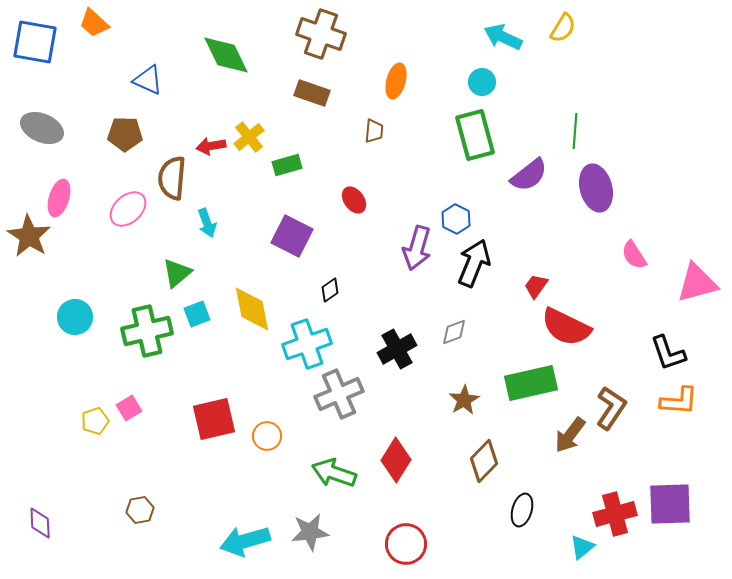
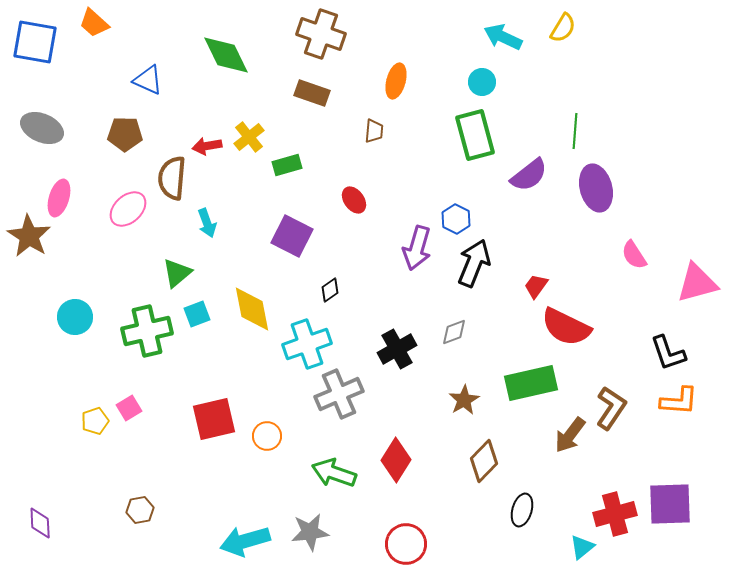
red arrow at (211, 146): moved 4 px left
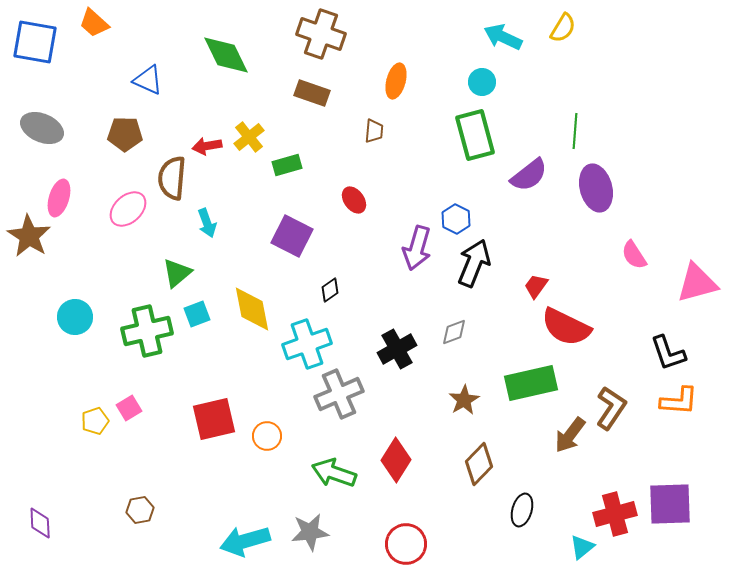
brown diamond at (484, 461): moved 5 px left, 3 px down
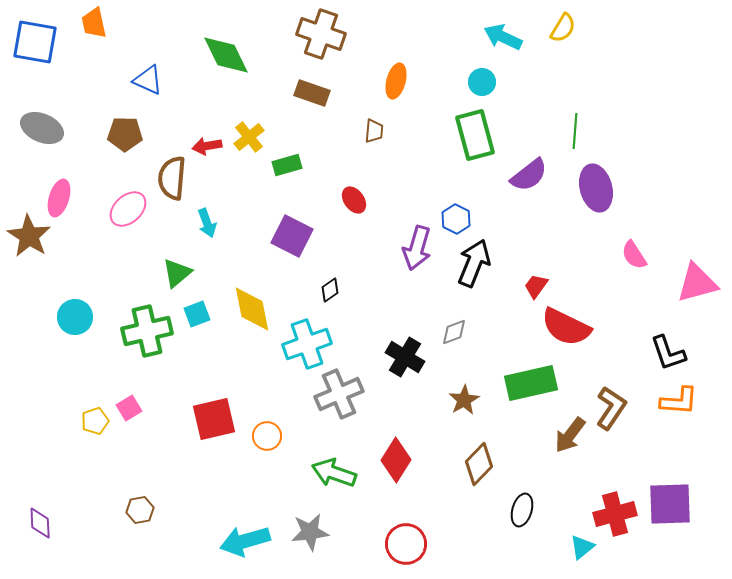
orange trapezoid at (94, 23): rotated 36 degrees clockwise
black cross at (397, 349): moved 8 px right, 8 px down; rotated 30 degrees counterclockwise
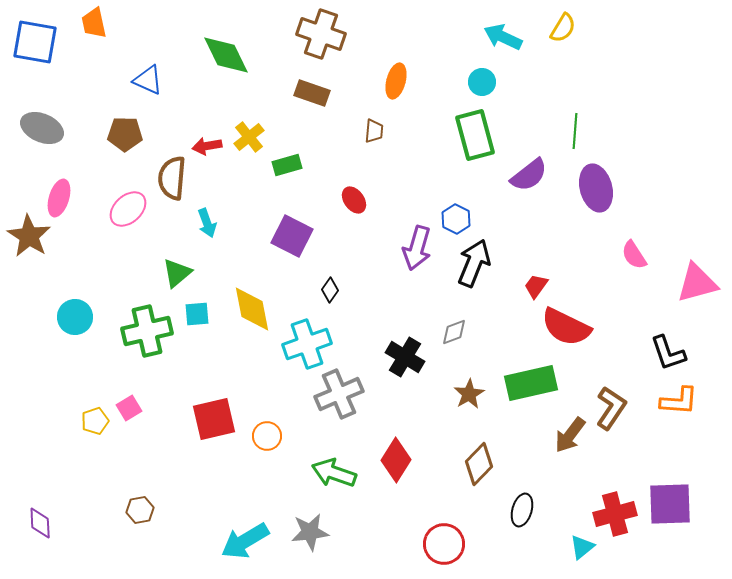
black diamond at (330, 290): rotated 20 degrees counterclockwise
cyan square at (197, 314): rotated 16 degrees clockwise
brown star at (464, 400): moved 5 px right, 6 px up
cyan arrow at (245, 541): rotated 15 degrees counterclockwise
red circle at (406, 544): moved 38 px right
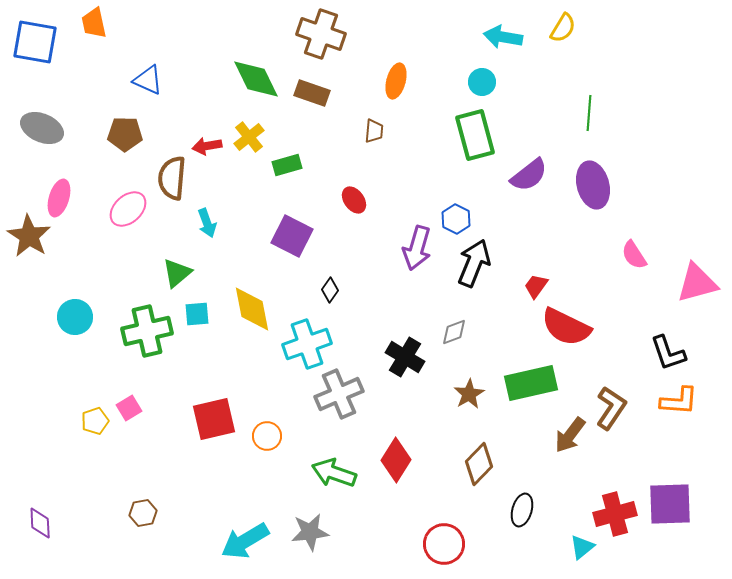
cyan arrow at (503, 37): rotated 15 degrees counterclockwise
green diamond at (226, 55): moved 30 px right, 24 px down
green line at (575, 131): moved 14 px right, 18 px up
purple ellipse at (596, 188): moved 3 px left, 3 px up
brown hexagon at (140, 510): moved 3 px right, 3 px down
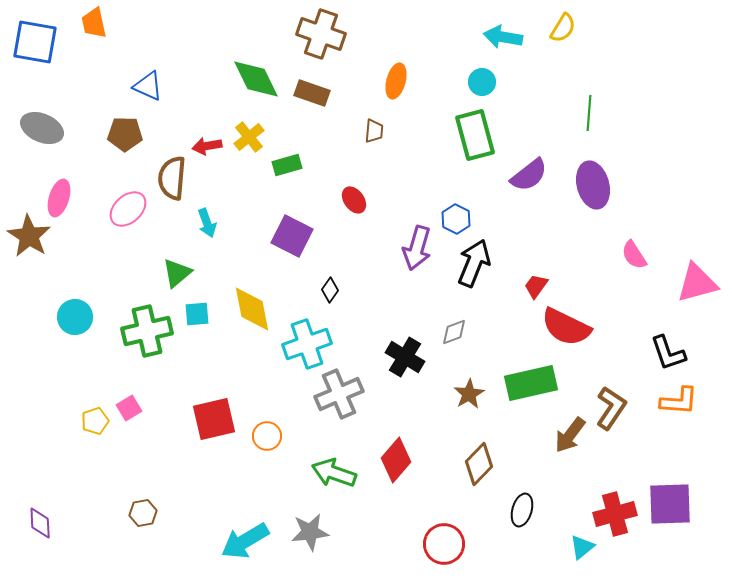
blue triangle at (148, 80): moved 6 px down
red diamond at (396, 460): rotated 9 degrees clockwise
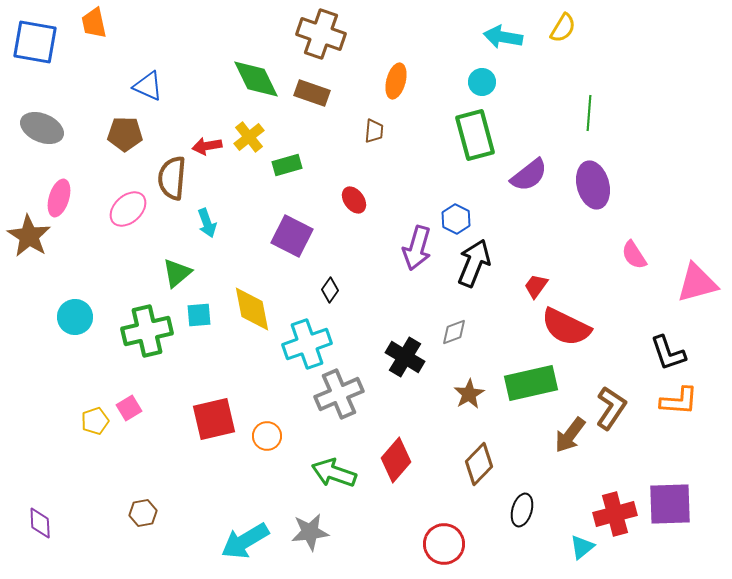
cyan square at (197, 314): moved 2 px right, 1 px down
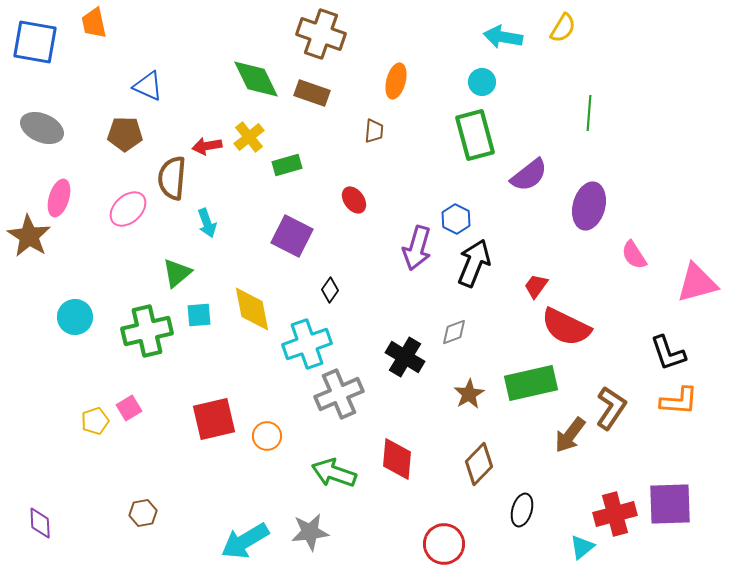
purple ellipse at (593, 185): moved 4 px left, 21 px down; rotated 30 degrees clockwise
red diamond at (396, 460): moved 1 px right, 1 px up; rotated 36 degrees counterclockwise
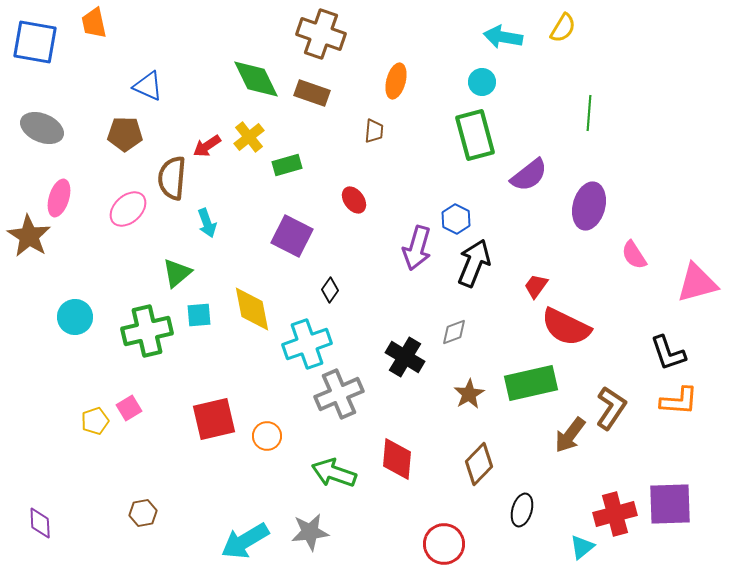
red arrow at (207, 146): rotated 24 degrees counterclockwise
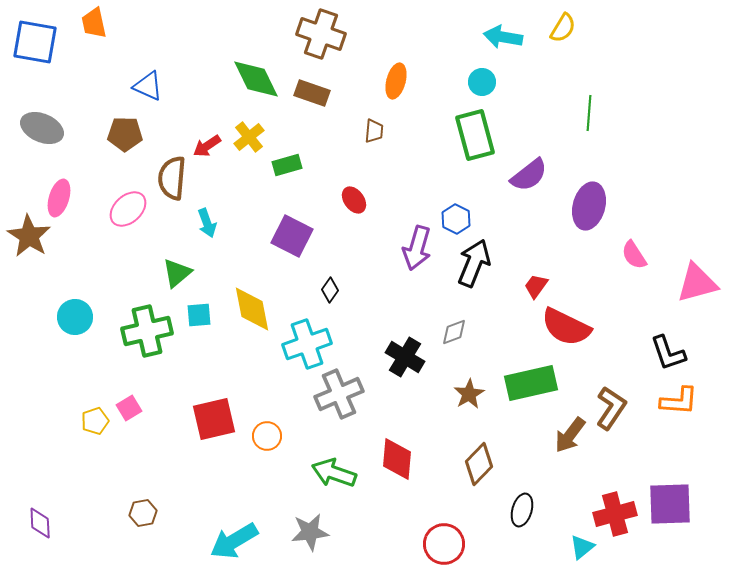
cyan arrow at (245, 541): moved 11 px left
